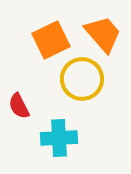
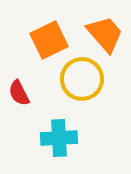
orange trapezoid: moved 2 px right
orange square: moved 2 px left
red semicircle: moved 13 px up
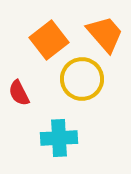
orange square: rotated 12 degrees counterclockwise
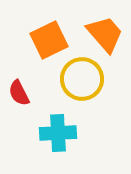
orange square: rotated 12 degrees clockwise
cyan cross: moved 1 px left, 5 px up
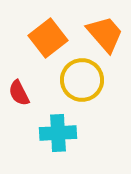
orange square: moved 1 px left, 2 px up; rotated 12 degrees counterclockwise
yellow circle: moved 1 px down
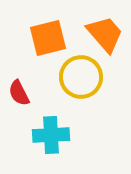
orange square: rotated 24 degrees clockwise
yellow circle: moved 1 px left, 3 px up
cyan cross: moved 7 px left, 2 px down
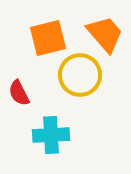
yellow circle: moved 1 px left, 2 px up
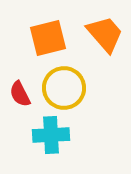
yellow circle: moved 16 px left, 13 px down
red semicircle: moved 1 px right, 1 px down
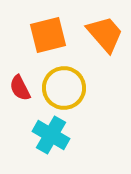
orange square: moved 3 px up
red semicircle: moved 6 px up
cyan cross: rotated 33 degrees clockwise
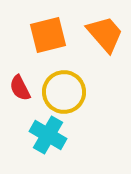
yellow circle: moved 4 px down
cyan cross: moved 3 px left
